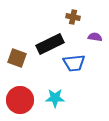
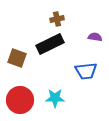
brown cross: moved 16 px left, 2 px down; rotated 24 degrees counterclockwise
blue trapezoid: moved 12 px right, 8 px down
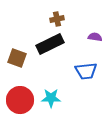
cyan star: moved 4 px left
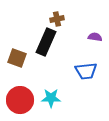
black rectangle: moved 4 px left, 2 px up; rotated 40 degrees counterclockwise
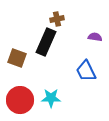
blue trapezoid: rotated 70 degrees clockwise
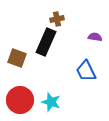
cyan star: moved 4 px down; rotated 18 degrees clockwise
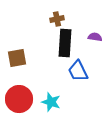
black rectangle: moved 19 px right, 1 px down; rotated 20 degrees counterclockwise
brown square: rotated 30 degrees counterclockwise
blue trapezoid: moved 8 px left
red circle: moved 1 px left, 1 px up
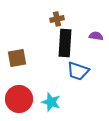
purple semicircle: moved 1 px right, 1 px up
blue trapezoid: rotated 45 degrees counterclockwise
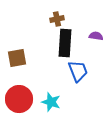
blue trapezoid: rotated 130 degrees counterclockwise
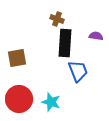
brown cross: rotated 32 degrees clockwise
